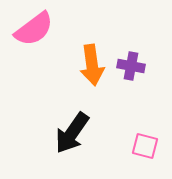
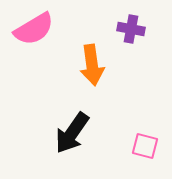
pink semicircle: rotated 6 degrees clockwise
purple cross: moved 37 px up
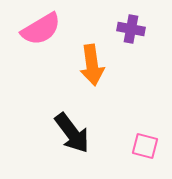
pink semicircle: moved 7 px right
black arrow: rotated 72 degrees counterclockwise
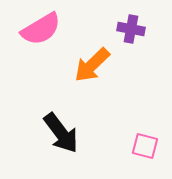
orange arrow: rotated 54 degrees clockwise
black arrow: moved 11 px left
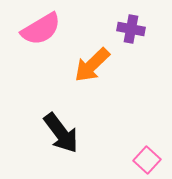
pink square: moved 2 px right, 14 px down; rotated 28 degrees clockwise
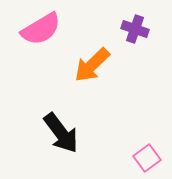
purple cross: moved 4 px right; rotated 8 degrees clockwise
pink square: moved 2 px up; rotated 12 degrees clockwise
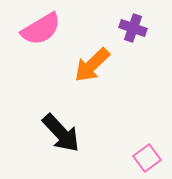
purple cross: moved 2 px left, 1 px up
black arrow: rotated 6 degrees counterclockwise
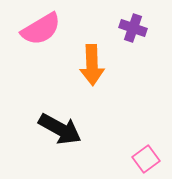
orange arrow: rotated 48 degrees counterclockwise
black arrow: moved 1 px left, 4 px up; rotated 18 degrees counterclockwise
pink square: moved 1 px left, 1 px down
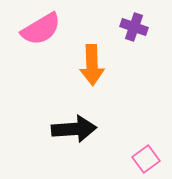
purple cross: moved 1 px right, 1 px up
black arrow: moved 14 px right; rotated 33 degrees counterclockwise
